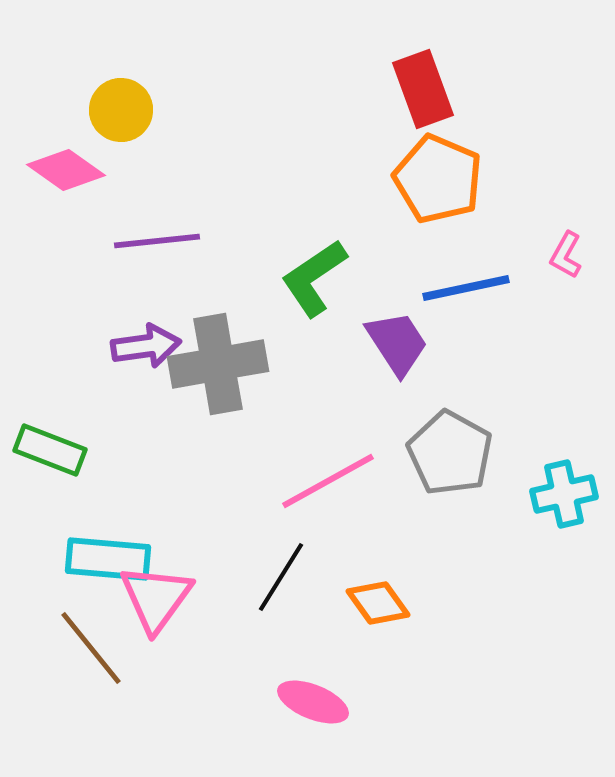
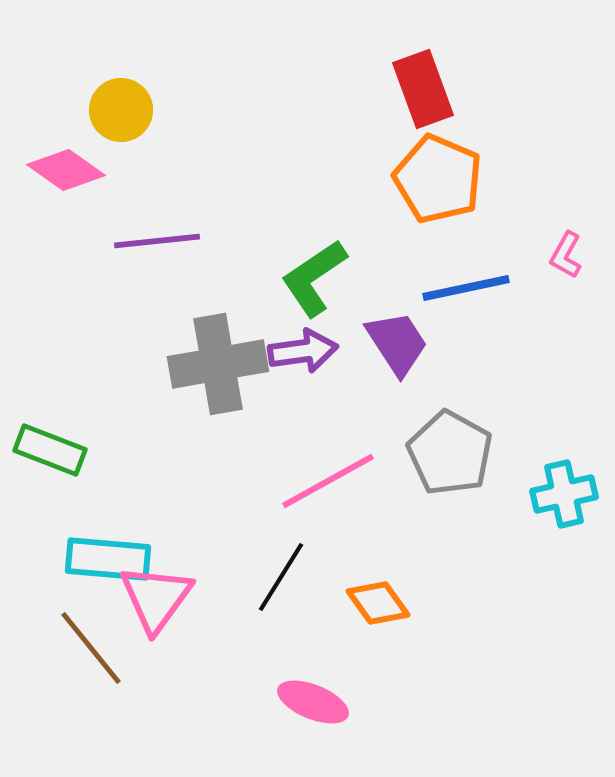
purple arrow: moved 157 px right, 5 px down
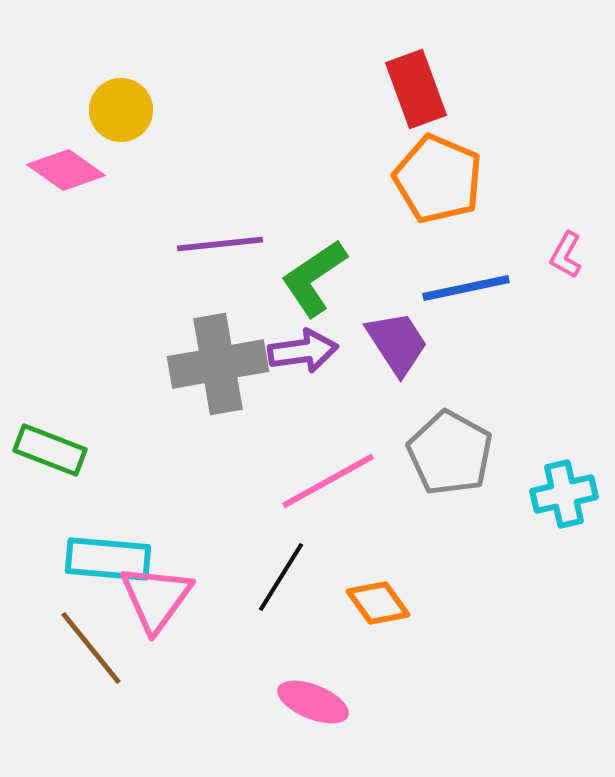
red rectangle: moved 7 px left
purple line: moved 63 px right, 3 px down
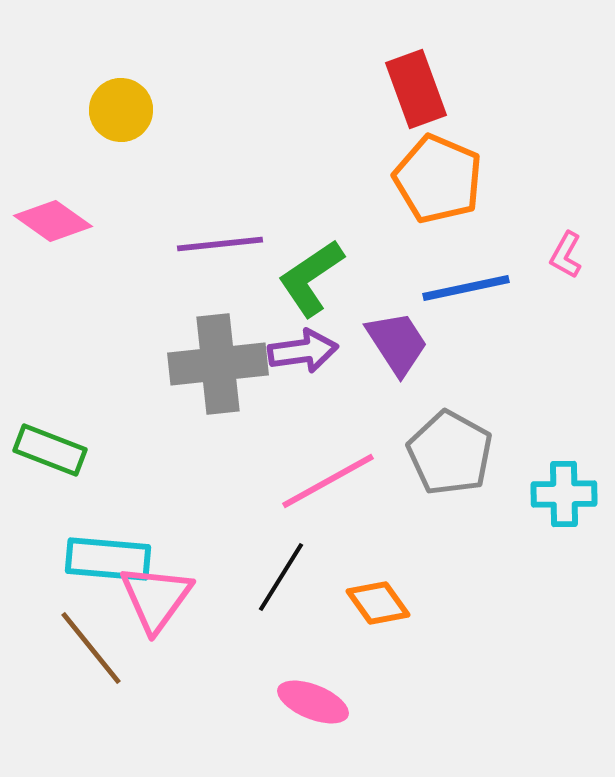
pink diamond: moved 13 px left, 51 px down
green L-shape: moved 3 px left
gray cross: rotated 4 degrees clockwise
cyan cross: rotated 12 degrees clockwise
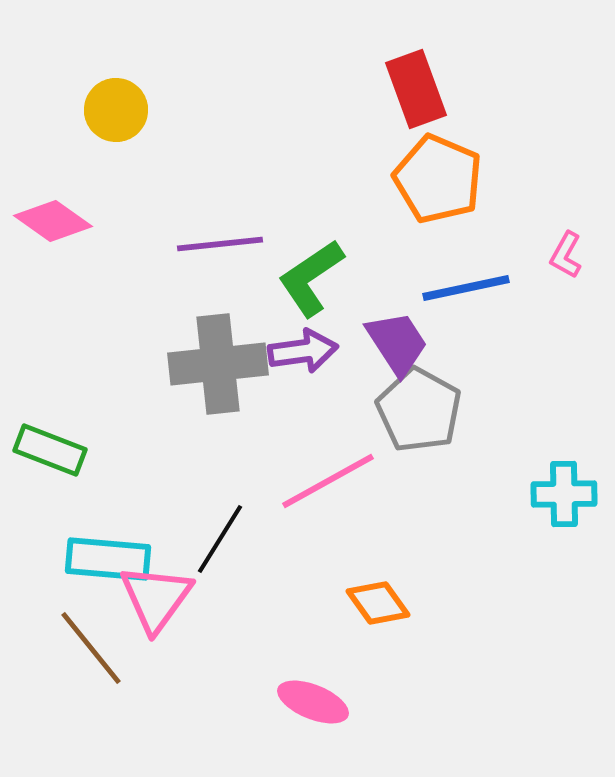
yellow circle: moved 5 px left
gray pentagon: moved 31 px left, 43 px up
black line: moved 61 px left, 38 px up
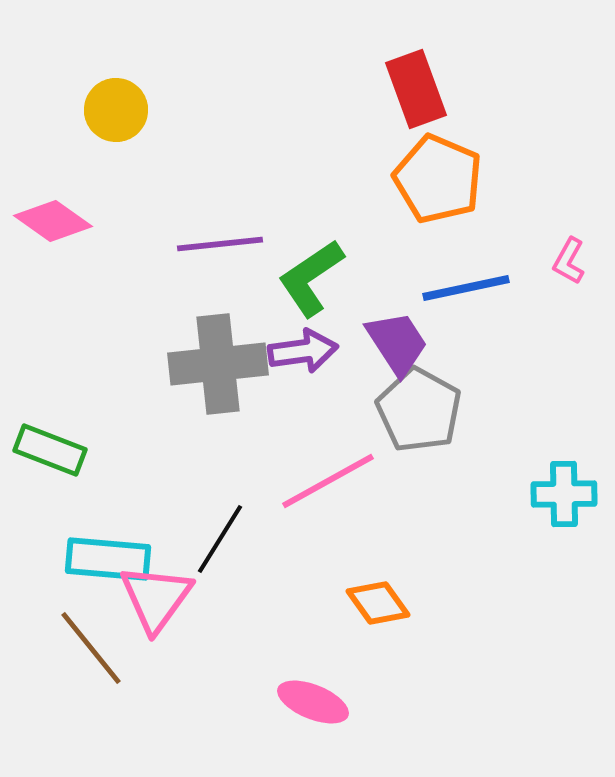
pink L-shape: moved 3 px right, 6 px down
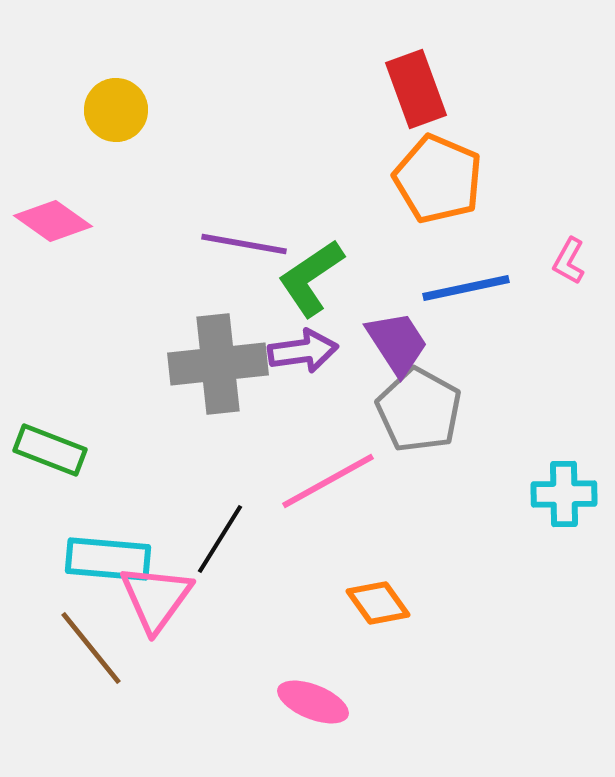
purple line: moved 24 px right; rotated 16 degrees clockwise
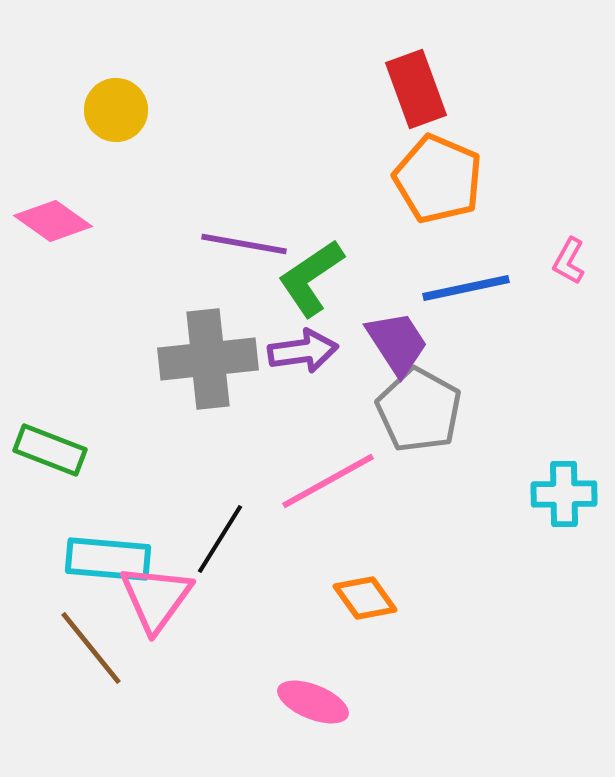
gray cross: moved 10 px left, 5 px up
orange diamond: moved 13 px left, 5 px up
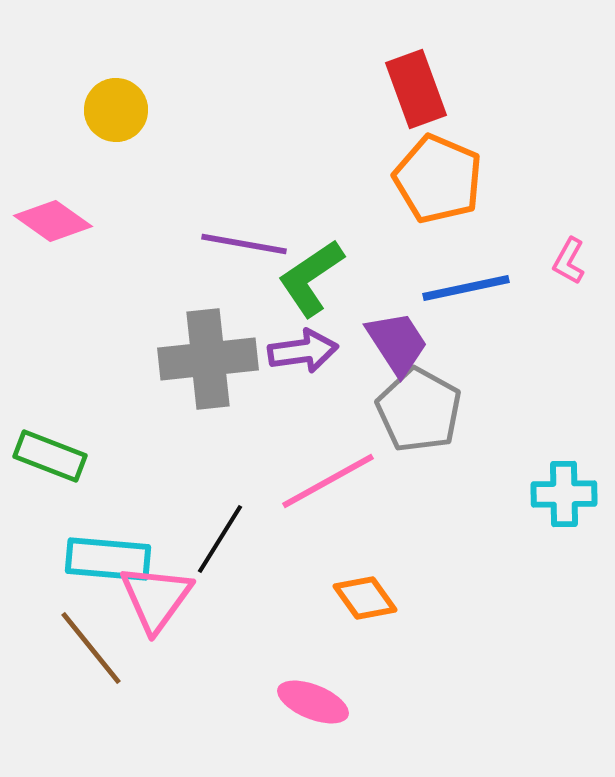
green rectangle: moved 6 px down
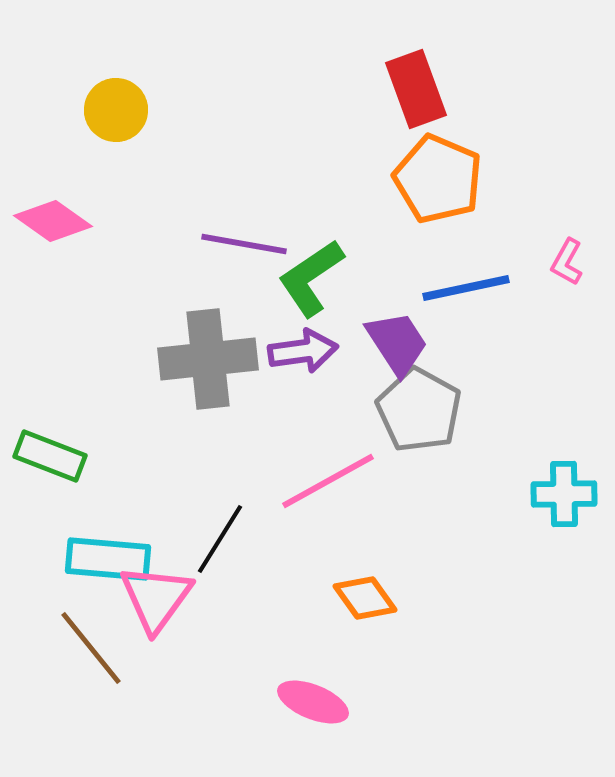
pink L-shape: moved 2 px left, 1 px down
